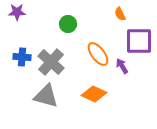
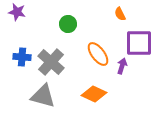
purple star: rotated 12 degrees clockwise
purple square: moved 2 px down
purple arrow: rotated 49 degrees clockwise
gray triangle: moved 3 px left
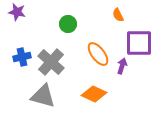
orange semicircle: moved 2 px left, 1 px down
blue cross: rotated 18 degrees counterclockwise
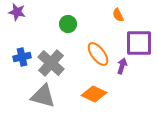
gray cross: moved 1 px down
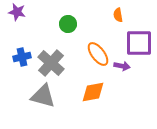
orange semicircle: rotated 16 degrees clockwise
purple arrow: rotated 84 degrees clockwise
orange diamond: moved 1 px left, 2 px up; rotated 35 degrees counterclockwise
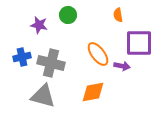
purple star: moved 22 px right, 13 px down
green circle: moved 9 px up
gray cross: rotated 28 degrees counterclockwise
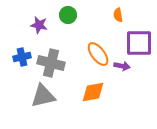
gray triangle: rotated 28 degrees counterclockwise
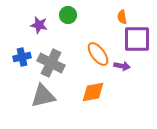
orange semicircle: moved 4 px right, 2 px down
purple square: moved 2 px left, 4 px up
gray cross: rotated 12 degrees clockwise
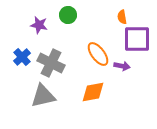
blue cross: rotated 30 degrees counterclockwise
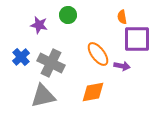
blue cross: moved 1 px left
